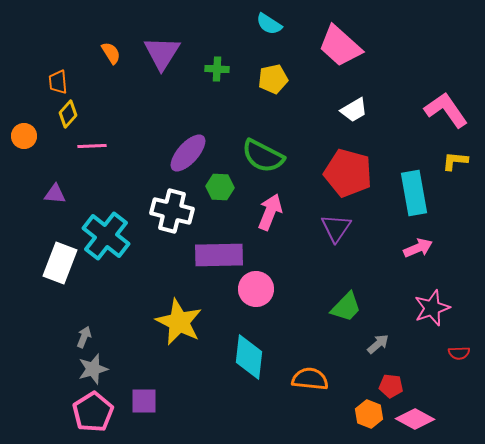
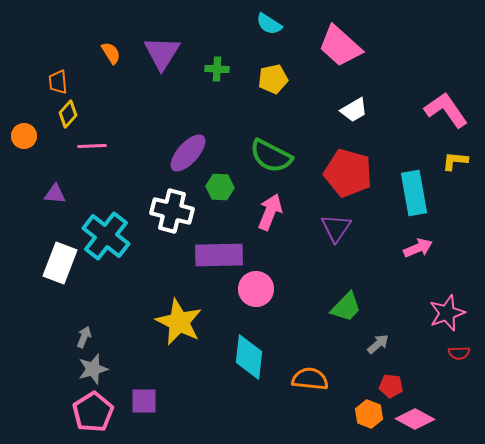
green semicircle at (263, 156): moved 8 px right
pink star at (432, 308): moved 15 px right, 5 px down
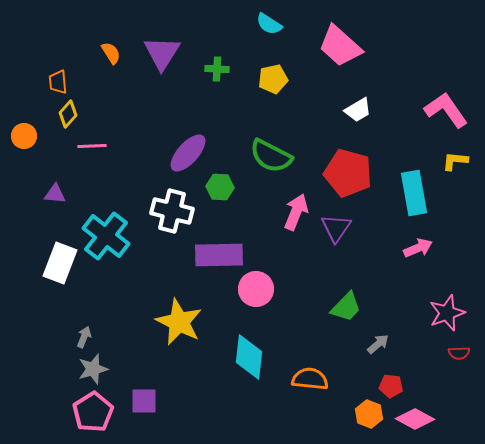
white trapezoid at (354, 110): moved 4 px right
pink arrow at (270, 212): moved 26 px right
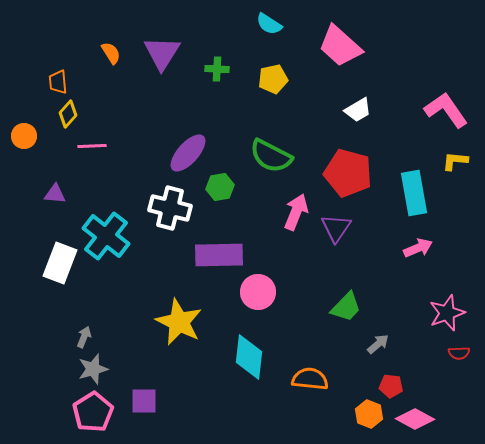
green hexagon at (220, 187): rotated 12 degrees counterclockwise
white cross at (172, 211): moved 2 px left, 3 px up
pink circle at (256, 289): moved 2 px right, 3 px down
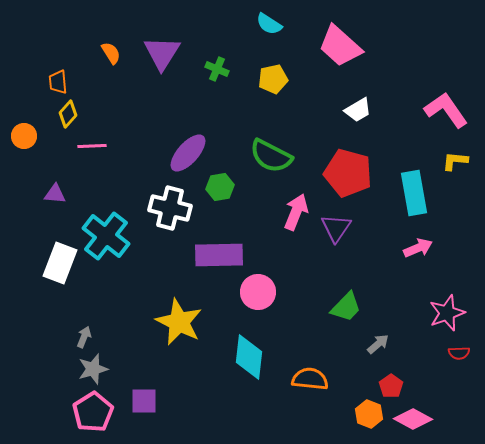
green cross at (217, 69): rotated 20 degrees clockwise
red pentagon at (391, 386): rotated 30 degrees clockwise
pink diamond at (415, 419): moved 2 px left
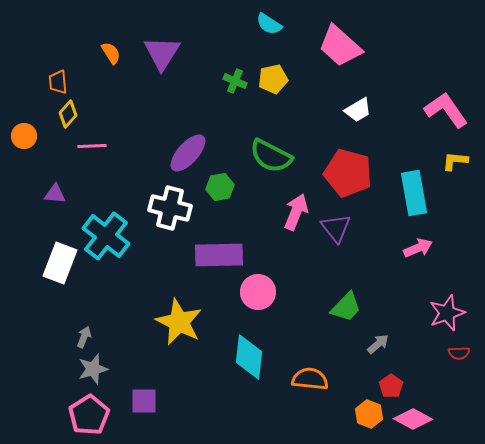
green cross at (217, 69): moved 18 px right, 12 px down
purple triangle at (336, 228): rotated 12 degrees counterclockwise
pink pentagon at (93, 412): moved 4 px left, 3 px down
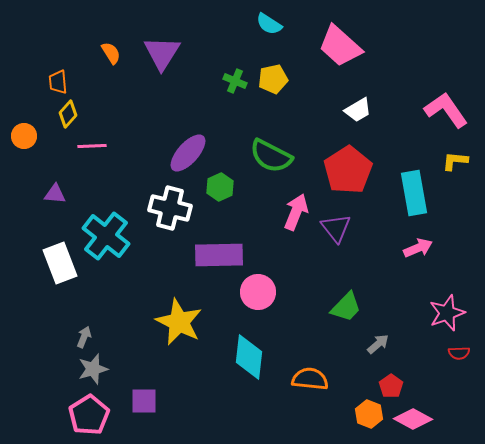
red pentagon at (348, 173): moved 3 px up; rotated 24 degrees clockwise
green hexagon at (220, 187): rotated 16 degrees counterclockwise
white rectangle at (60, 263): rotated 42 degrees counterclockwise
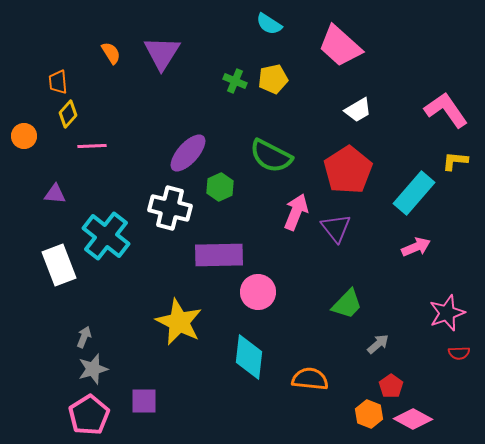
cyan rectangle at (414, 193): rotated 51 degrees clockwise
pink arrow at (418, 248): moved 2 px left, 1 px up
white rectangle at (60, 263): moved 1 px left, 2 px down
green trapezoid at (346, 307): moved 1 px right, 3 px up
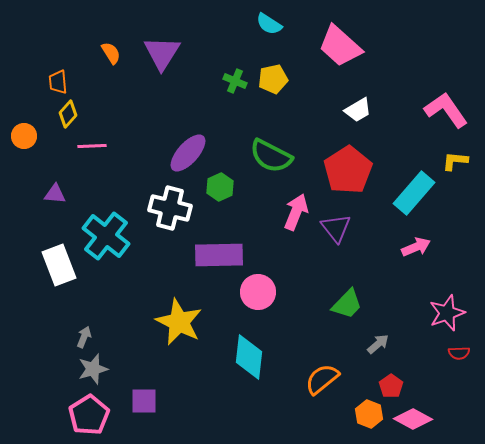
orange semicircle at (310, 379): moved 12 px right; rotated 45 degrees counterclockwise
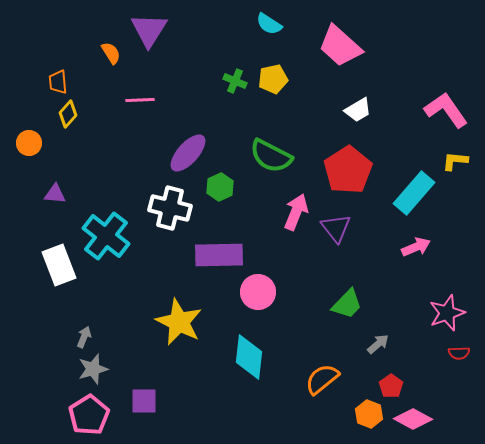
purple triangle at (162, 53): moved 13 px left, 23 px up
orange circle at (24, 136): moved 5 px right, 7 px down
pink line at (92, 146): moved 48 px right, 46 px up
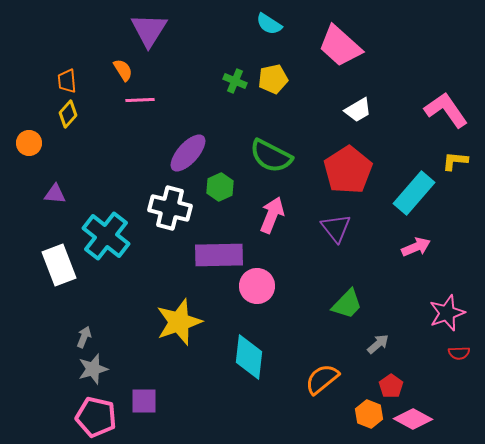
orange semicircle at (111, 53): moved 12 px right, 17 px down
orange trapezoid at (58, 82): moved 9 px right, 1 px up
pink arrow at (296, 212): moved 24 px left, 3 px down
pink circle at (258, 292): moved 1 px left, 6 px up
yellow star at (179, 322): rotated 27 degrees clockwise
pink pentagon at (89, 415): moved 7 px right, 2 px down; rotated 27 degrees counterclockwise
